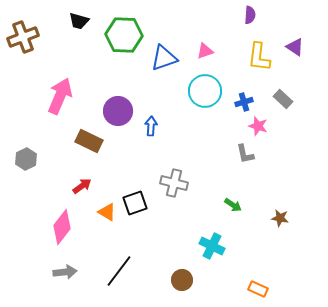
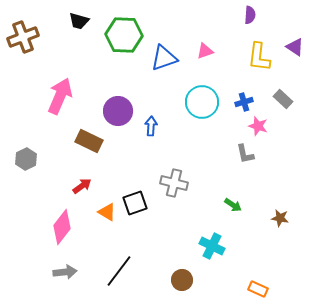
cyan circle: moved 3 px left, 11 px down
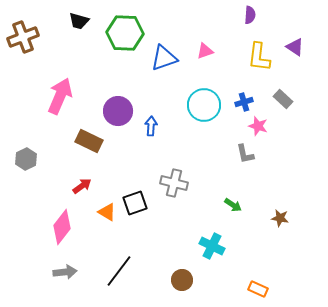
green hexagon: moved 1 px right, 2 px up
cyan circle: moved 2 px right, 3 px down
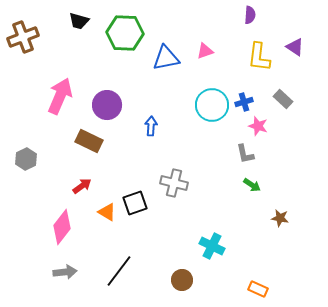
blue triangle: moved 2 px right; rotated 8 degrees clockwise
cyan circle: moved 8 px right
purple circle: moved 11 px left, 6 px up
green arrow: moved 19 px right, 20 px up
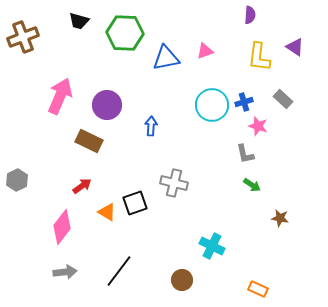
gray hexagon: moved 9 px left, 21 px down
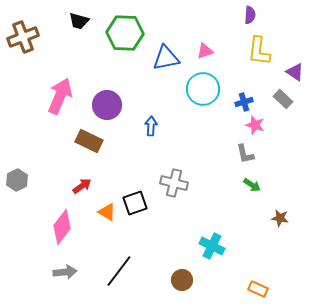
purple triangle: moved 25 px down
yellow L-shape: moved 6 px up
cyan circle: moved 9 px left, 16 px up
pink star: moved 3 px left, 1 px up
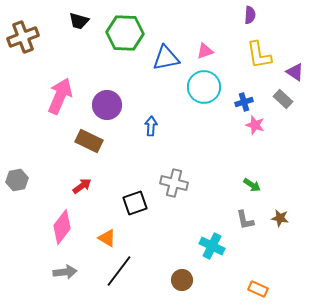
yellow L-shape: moved 4 px down; rotated 16 degrees counterclockwise
cyan circle: moved 1 px right, 2 px up
gray L-shape: moved 66 px down
gray hexagon: rotated 15 degrees clockwise
orange triangle: moved 26 px down
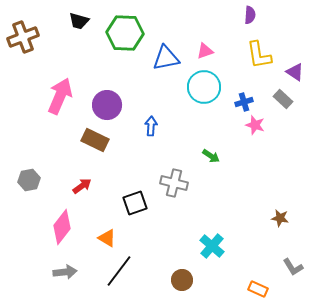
brown rectangle: moved 6 px right, 1 px up
gray hexagon: moved 12 px right
green arrow: moved 41 px left, 29 px up
gray L-shape: moved 48 px right, 47 px down; rotated 20 degrees counterclockwise
cyan cross: rotated 15 degrees clockwise
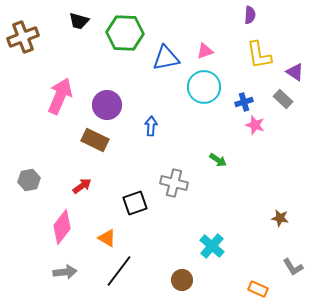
green arrow: moved 7 px right, 4 px down
